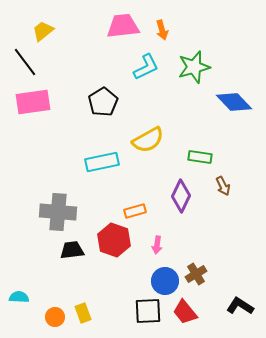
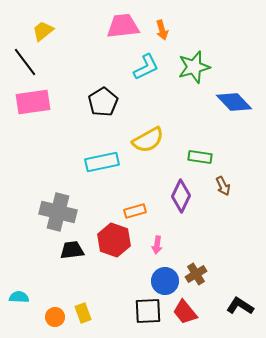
gray cross: rotated 9 degrees clockwise
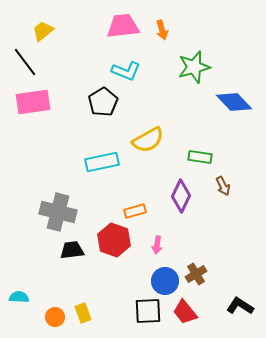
cyan L-shape: moved 20 px left, 4 px down; rotated 48 degrees clockwise
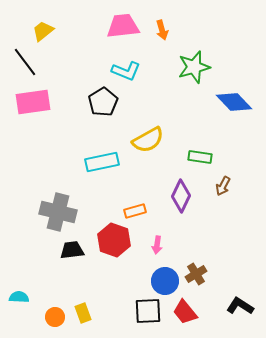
brown arrow: rotated 54 degrees clockwise
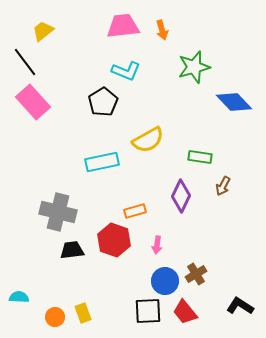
pink rectangle: rotated 56 degrees clockwise
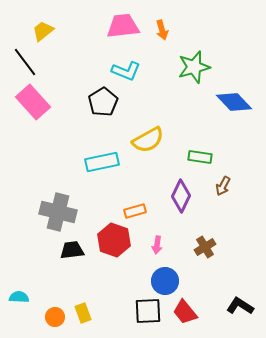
brown cross: moved 9 px right, 27 px up
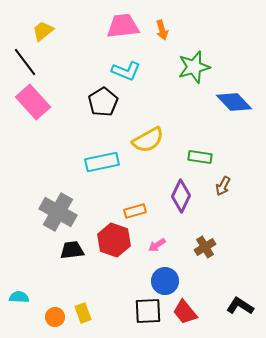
gray cross: rotated 15 degrees clockwise
pink arrow: rotated 48 degrees clockwise
